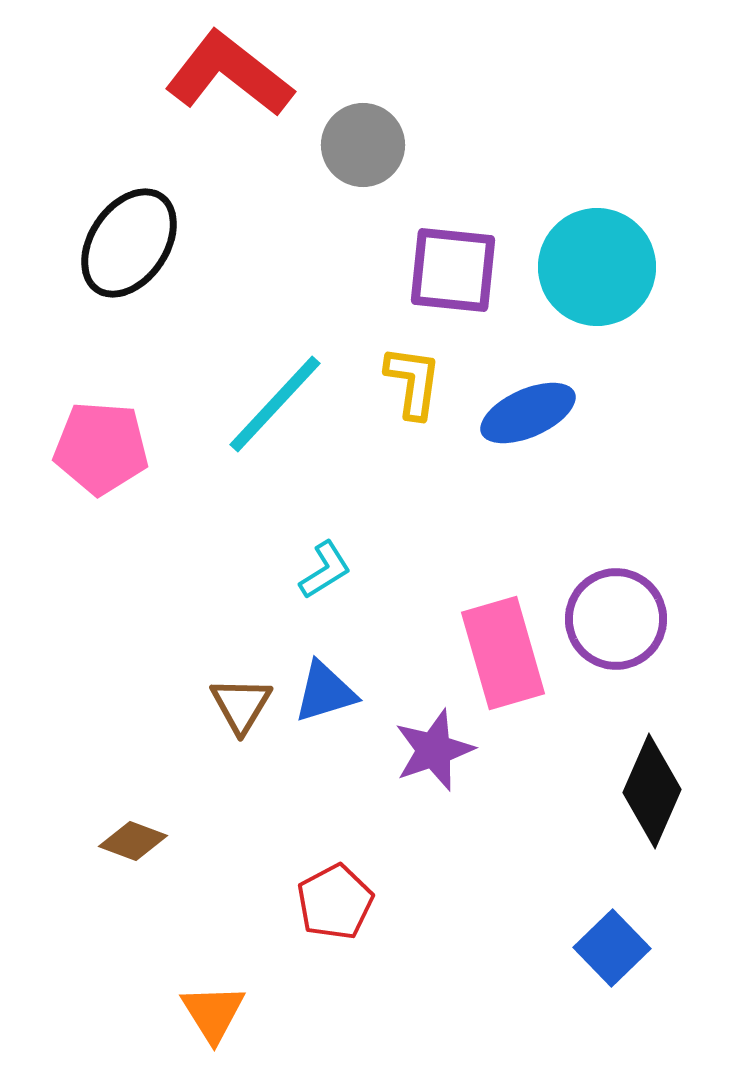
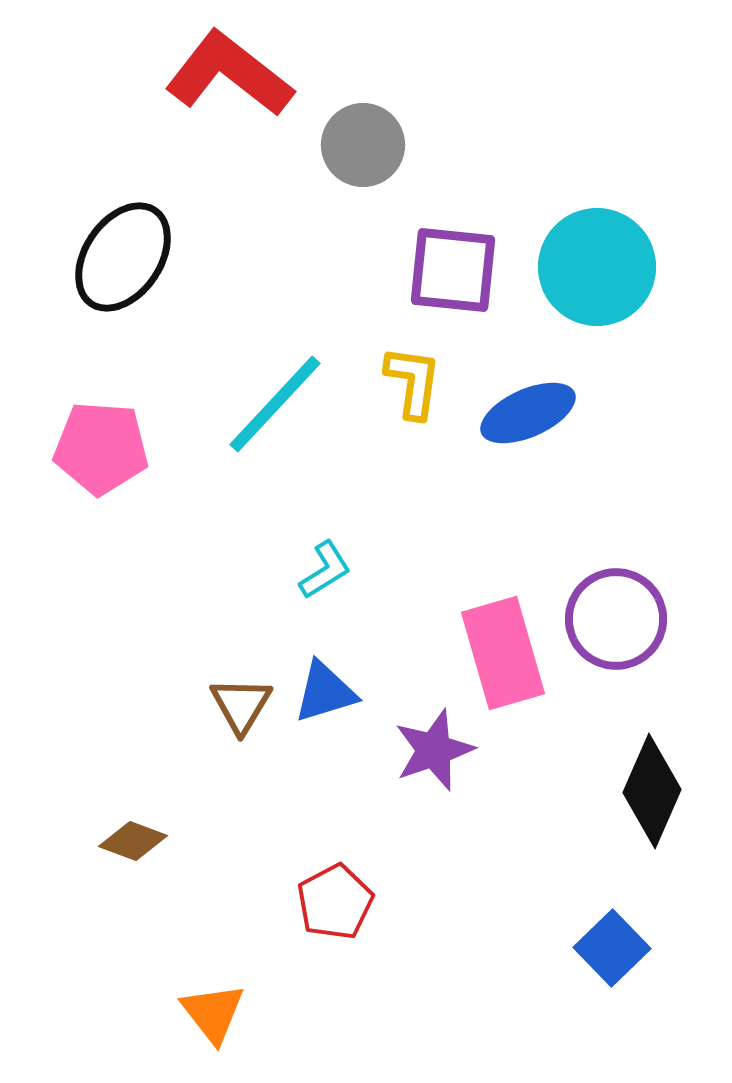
black ellipse: moved 6 px left, 14 px down
orange triangle: rotated 6 degrees counterclockwise
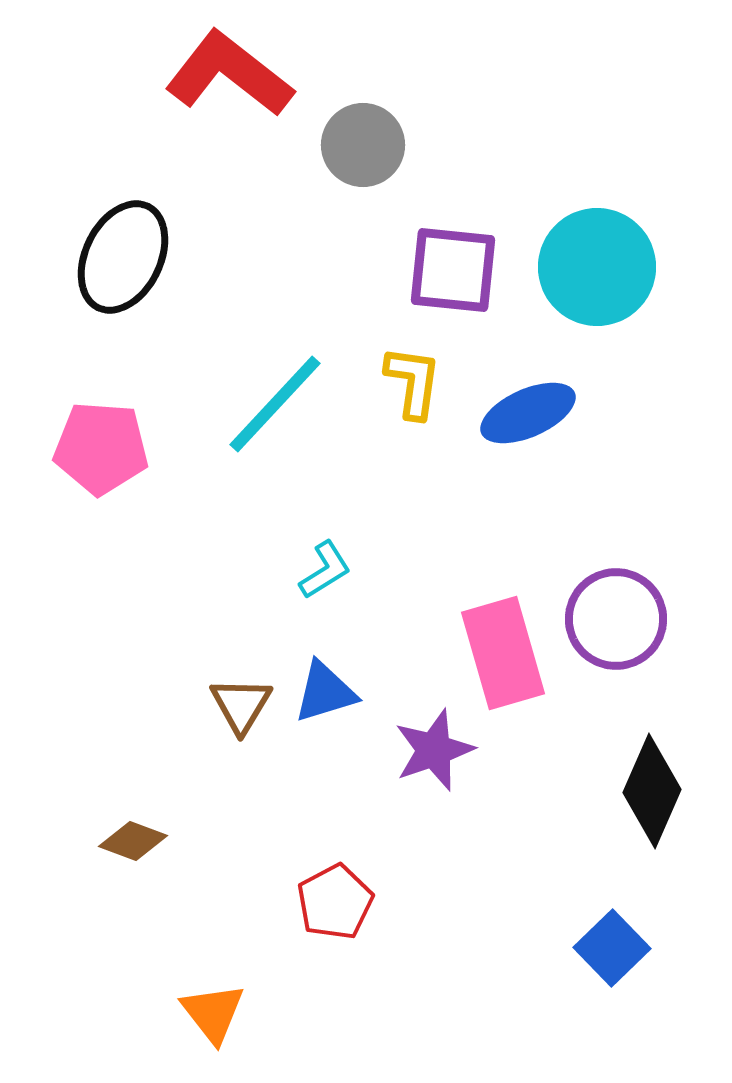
black ellipse: rotated 8 degrees counterclockwise
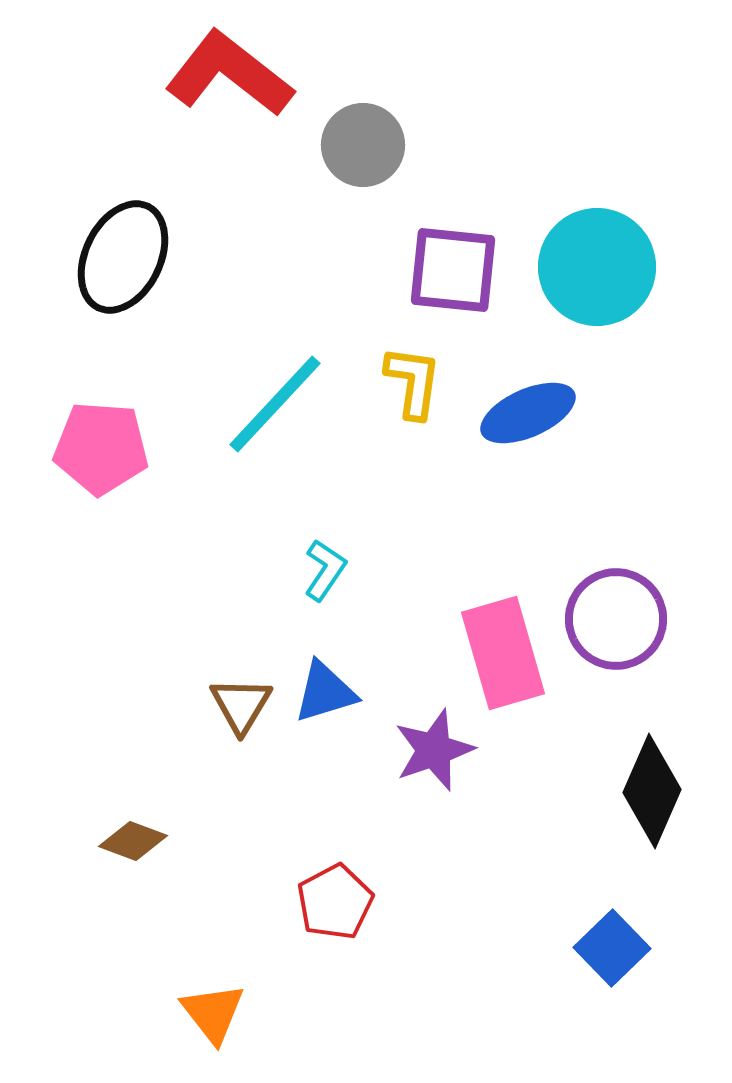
cyan L-shape: rotated 24 degrees counterclockwise
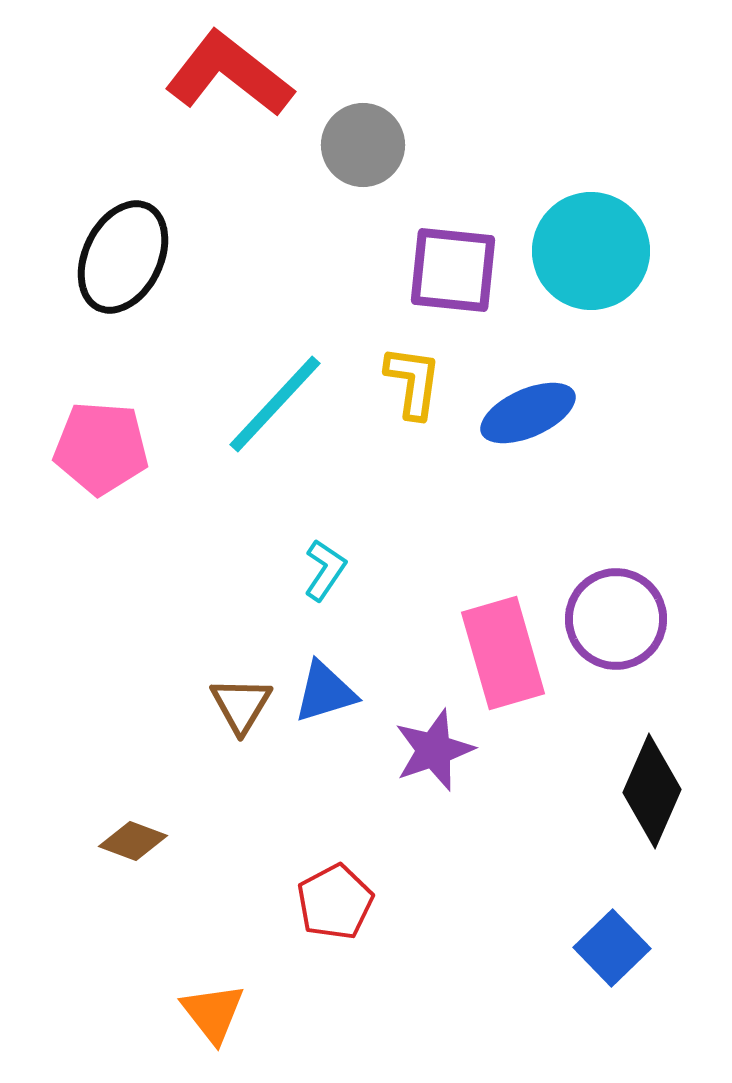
cyan circle: moved 6 px left, 16 px up
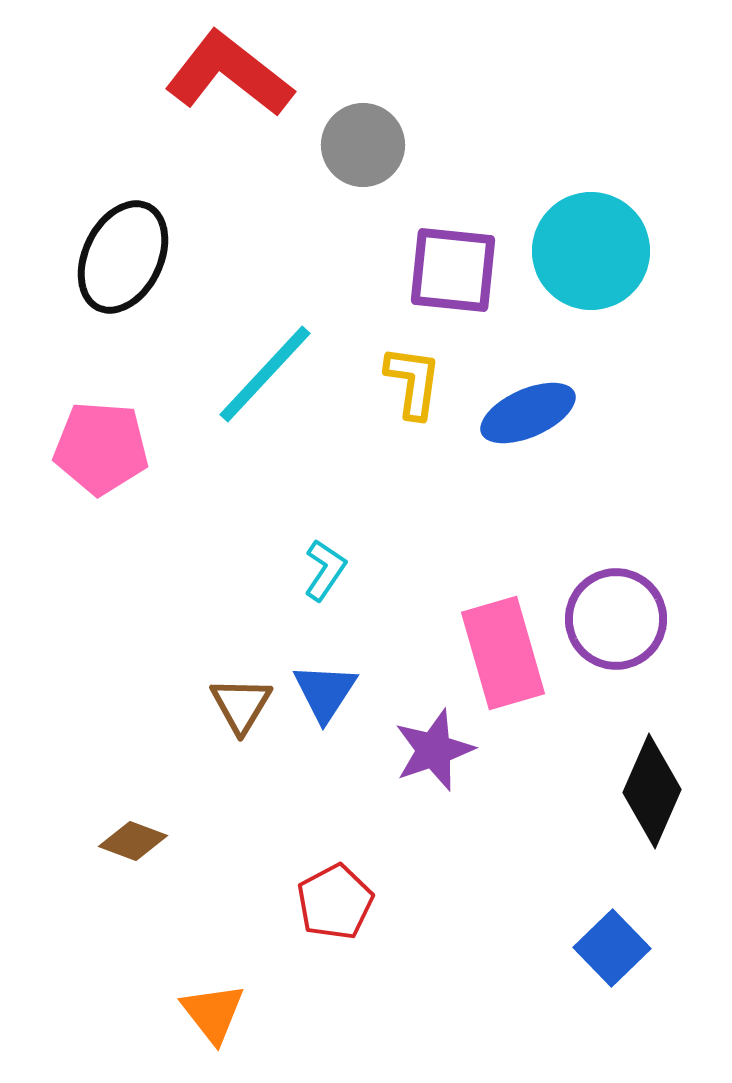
cyan line: moved 10 px left, 30 px up
blue triangle: rotated 40 degrees counterclockwise
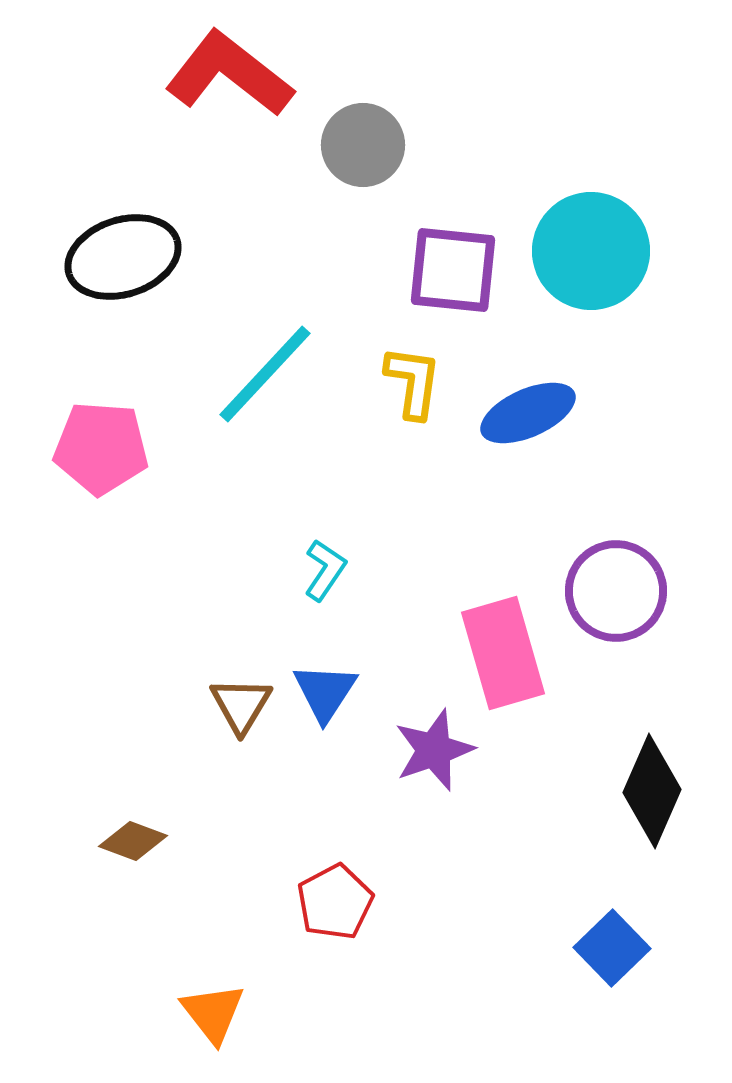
black ellipse: rotated 46 degrees clockwise
purple circle: moved 28 px up
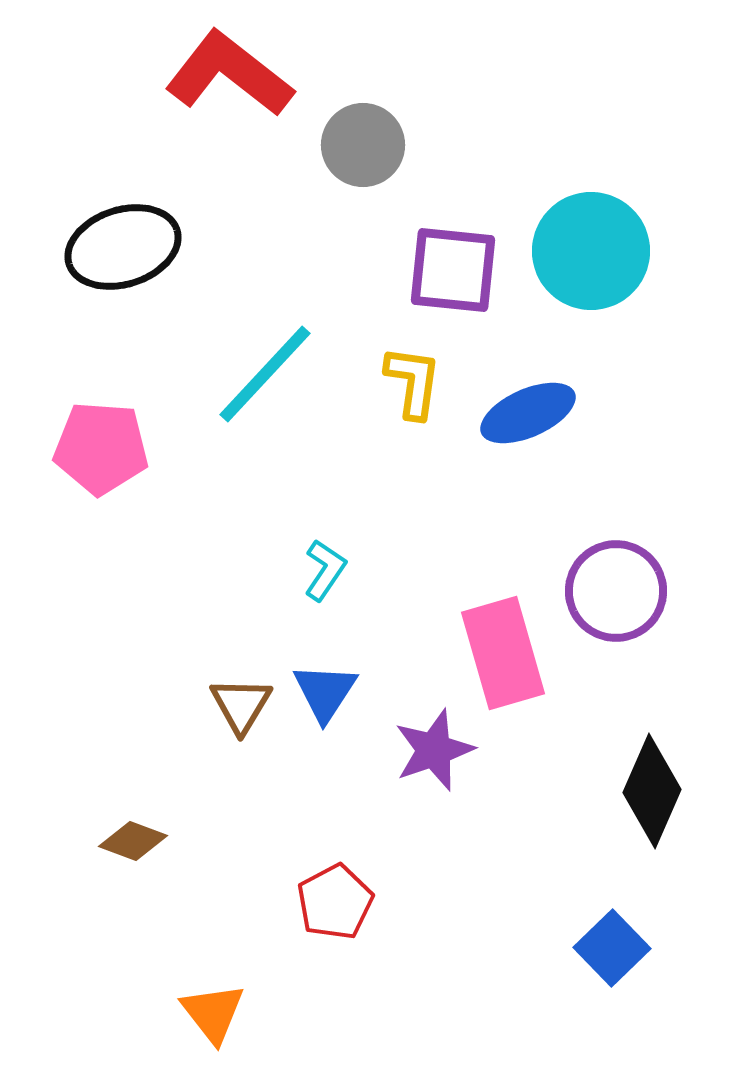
black ellipse: moved 10 px up
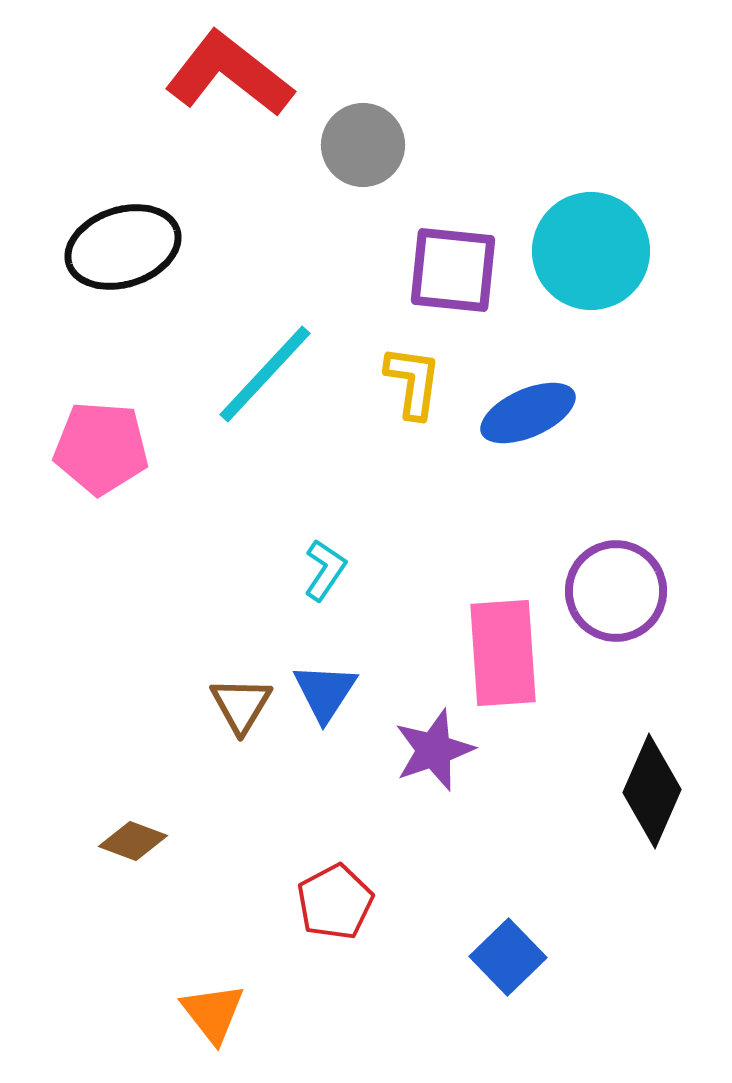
pink rectangle: rotated 12 degrees clockwise
blue square: moved 104 px left, 9 px down
